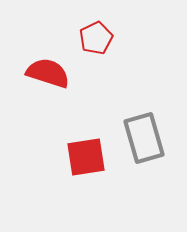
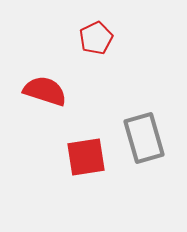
red semicircle: moved 3 px left, 18 px down
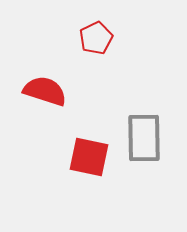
gray rectangle: rotated 15 degrees clockwise
red square: moved 3 px right; rotated 21 degrees clockwise
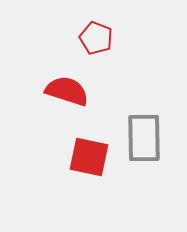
red pentagon: rotated 24 degrees counterclockwise
red semicircle: moved 22 px right
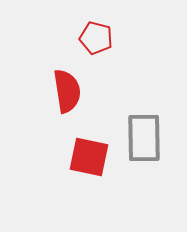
red pentagon: rotated 8 degrees counterclockwise
red semicircle: rotated 63 degrees clockwise
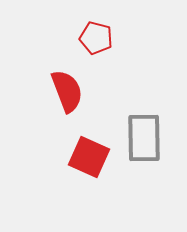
red semicircle: rotated 12 degrees counterclockwise
red square: rotated 12 degrees clockwise
